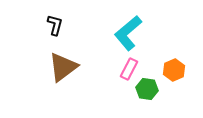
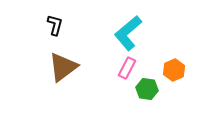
pink rectangle: moved 2 px left, 1 px up
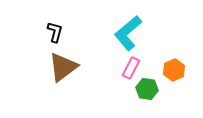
black L-shape: moved 7 px down
pink rectangle: moved 4 px right
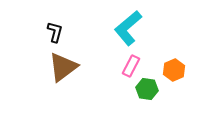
cyan L-shape: moved 5 px up
pink rectangle: moved 2 px up
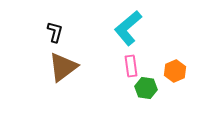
pink rectangle: rotated 35 degrees counterclockwise
orange hexagon: moved 1 px right, 1 px down
green hexagon: moved 1 px left, 1 px up
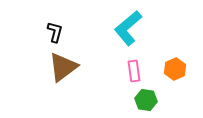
pink rectangle: moved 3 px right, 5 px down
orange hexagon: moved 2 px up
green hexagon: moved 12 px down
